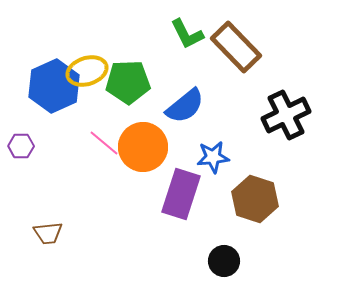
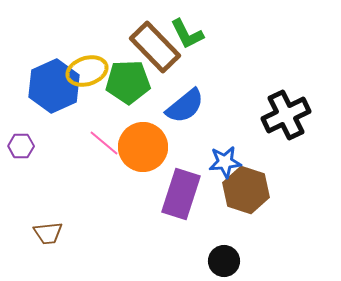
brown rectangle: moved 81 px left
blue star: moved 12 px right, 5 px down
brown hexagon: moved 9 px left, 9 px up
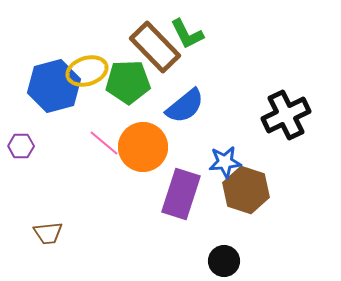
blue hexagon: rotated 9 degrees clockwise
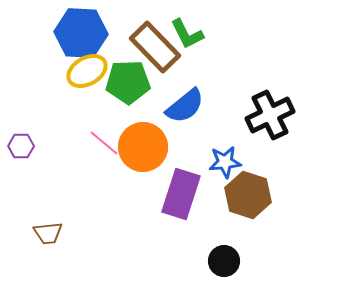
yellow ellipse: rotated 12 degrees counterclockwise
blue hexagon: moved 27 px right, 53 px up; rotated 18 degrees clockwise
black cross: moved 16 px left
brown hexagon: moved 2 px right, 5 px down
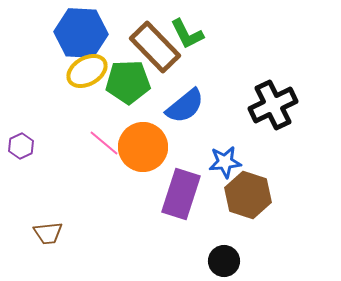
black cross: moved 3 px right, 10 px up
purple hexagon: rotated 25 degrees counterclockwise
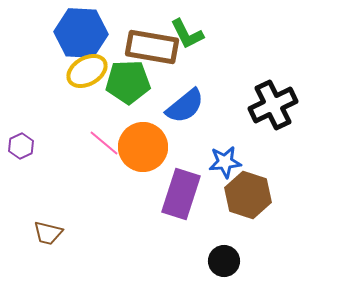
brown rectangle: moved 3 px left; rotated 36 degrees counterclockwise
brown trapezoid: rotated 20 degrees clockwise
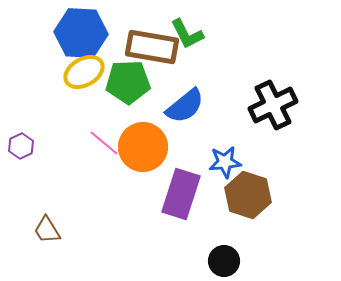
yellow ellipse: moved 3 px left, 1 px down
brown trapezoid: moved 1 px left, 3 px up; rotated 44 degrees clockwise
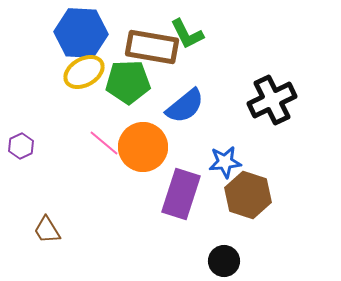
black cross: moved 1 px left, 5 px up
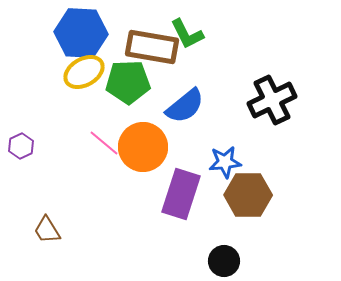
brown hexagon: rotated 18 degrees counterclockwise
